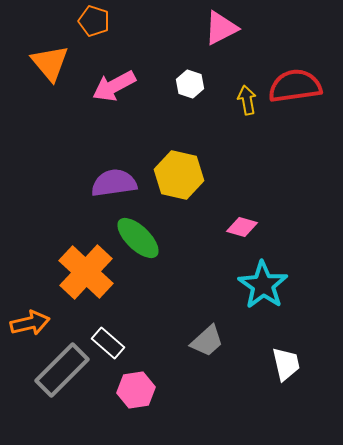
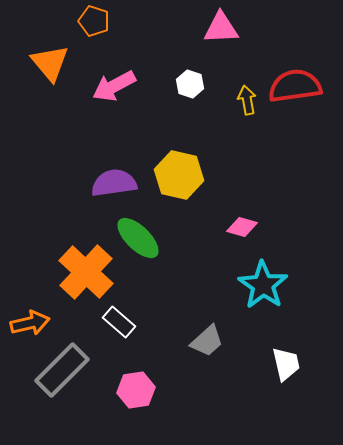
pink triangle: rotated 24 degrees clockwise
white rectangle: moved 11 px right, 21 px up
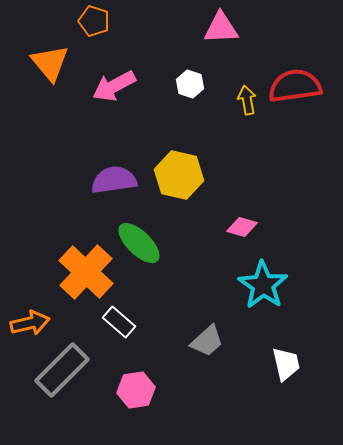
purple semicircle: moved 3 px up
green ellipse: moved 1 px right, 5 px down
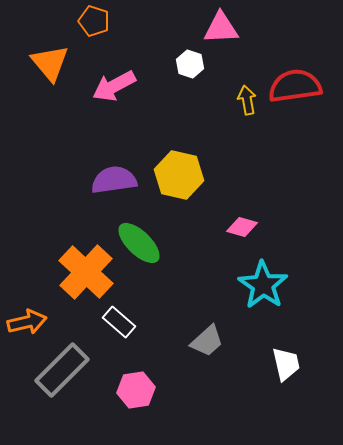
white hexagon: moved 20 px up
orange arrow: moved 3 px left, 1 px up
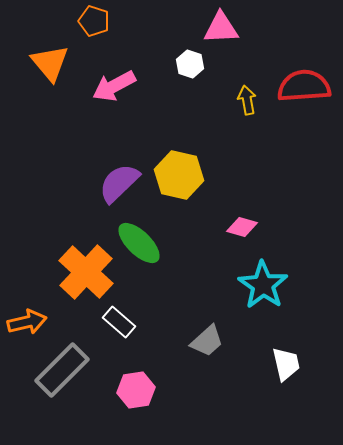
red semicircle: moved 9 px right; rotated 4 degrees clockwise
purple semicircle: moved 5 px right, 3 px down; rotated 36 degrees counterclockwise
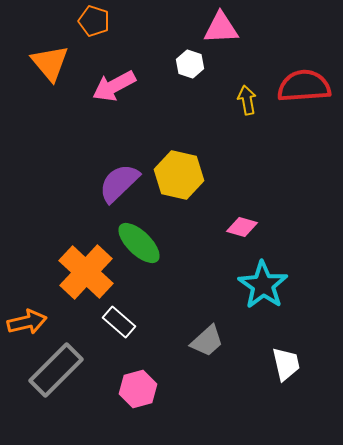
gray rectangle: moved 6 px left
pink hexagon: moved 2 px right, 1 px up; rotated 6 degrees counterclockwise
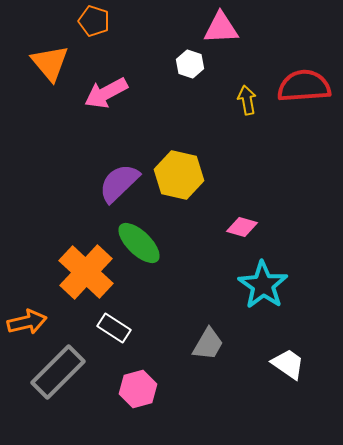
pink arrow: moved 8 px left, 7 px down
white rectangle: moved 5 px left, 6 px down; rotated 8 degrees counterclockwise
gray trapezoid: moved 1 px right, 3 px down; rotated 18 degrees counterclockwise
white trapezoid: moved 2 px right; rotated 42 degrees counterclockwise
gray rectangle: moved 2 px right, 2 px down
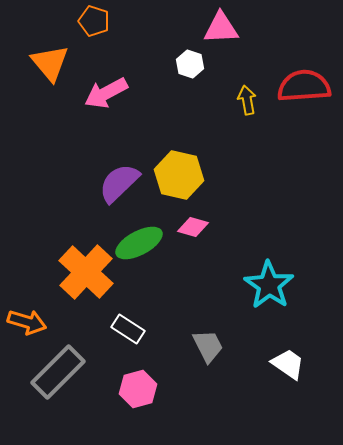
pink diamond: moved 49 px left
green ellipse: rotated 72 degrees counterclockwise
cyan star: moved 6 px right
orange arrow: rotated 30 degrees clockwise
white rectangle: moved 14 px right, 1 px down
gray trapezoid: moved 2 px down; rotated 57 degrees counterclockwise
